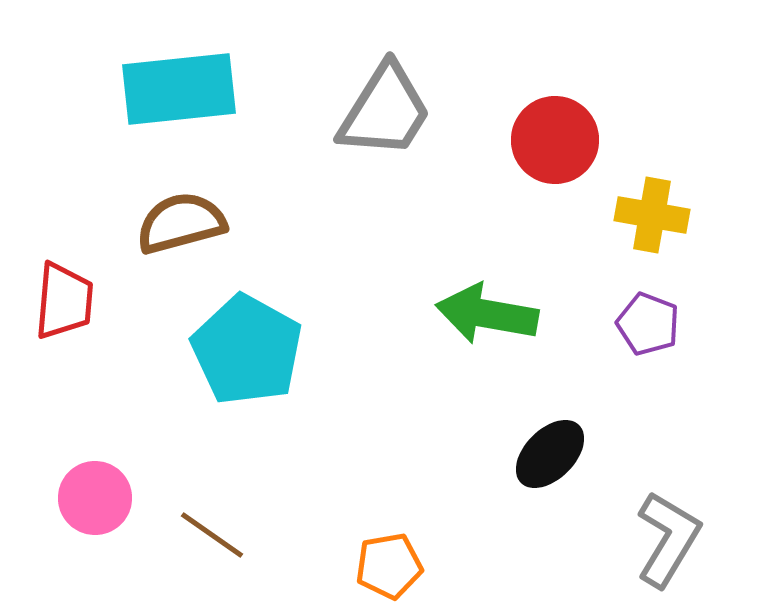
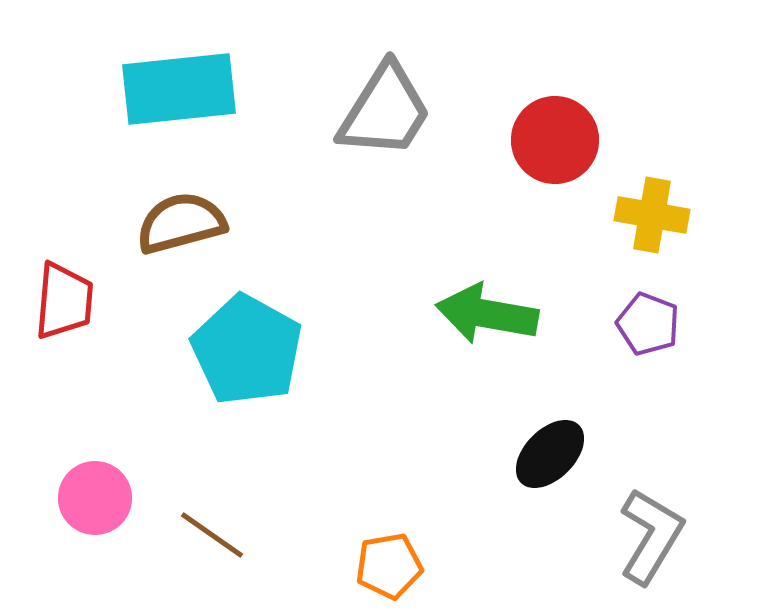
gray L-shape: moved 17 px left, 3 px up
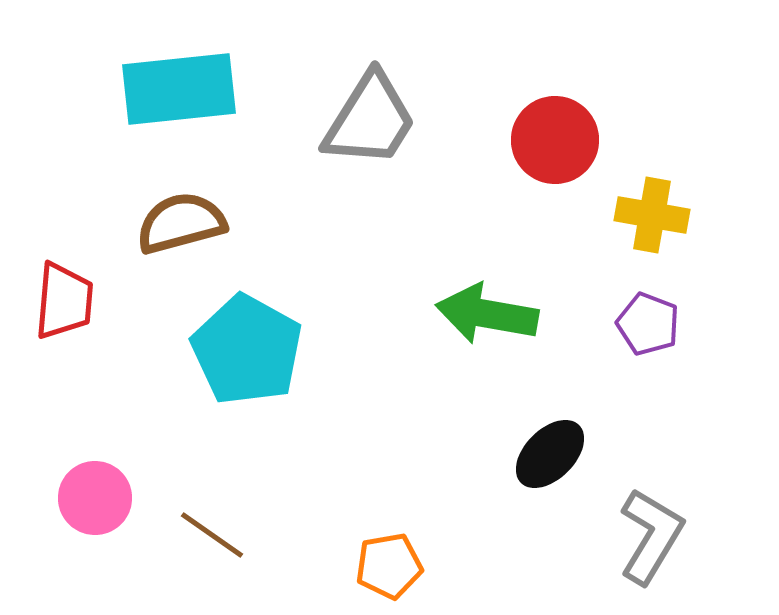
gray trapezoid: moved 15 px left, 9 px down
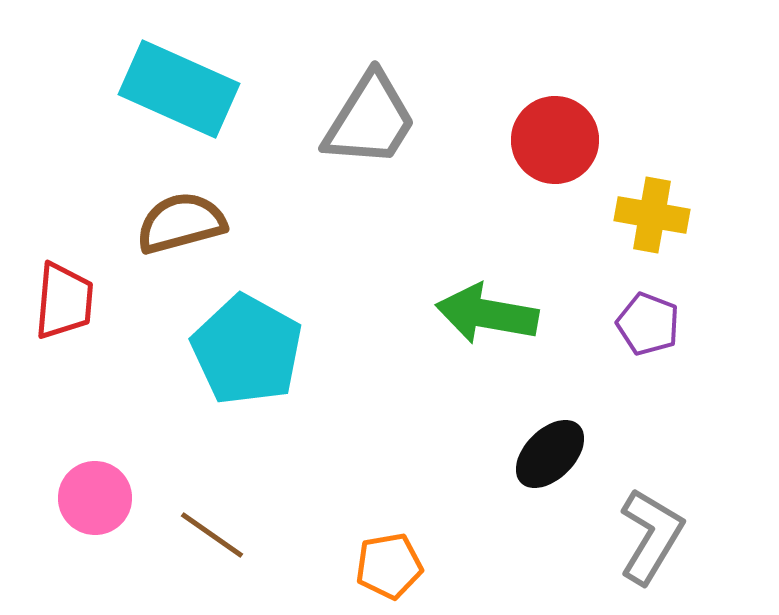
cyan rectangle: rotated 30 degrees clockwise
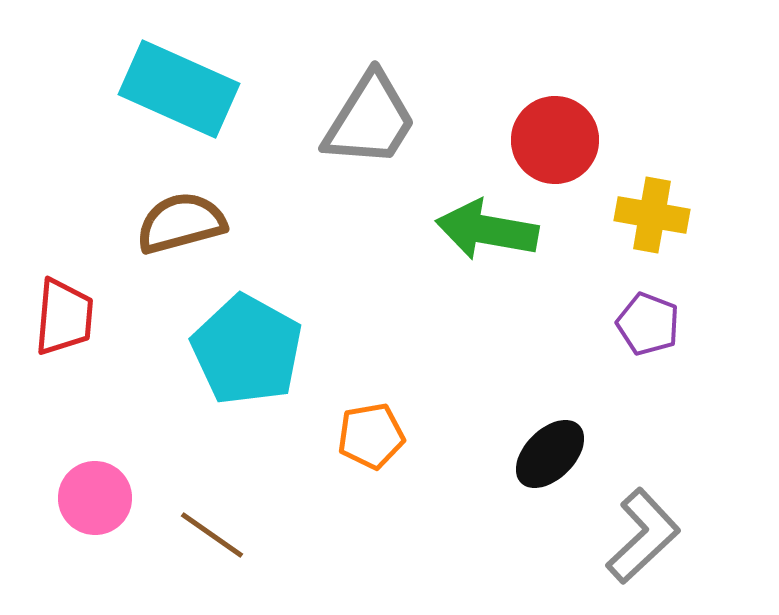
red trapezoid: moved 16 px down
green arrow: moved 84 px up
gray L-shape: moved 8 px left; rotated 16 degrees clockwise
orange pentagon: moved 18 px left, 130 px up
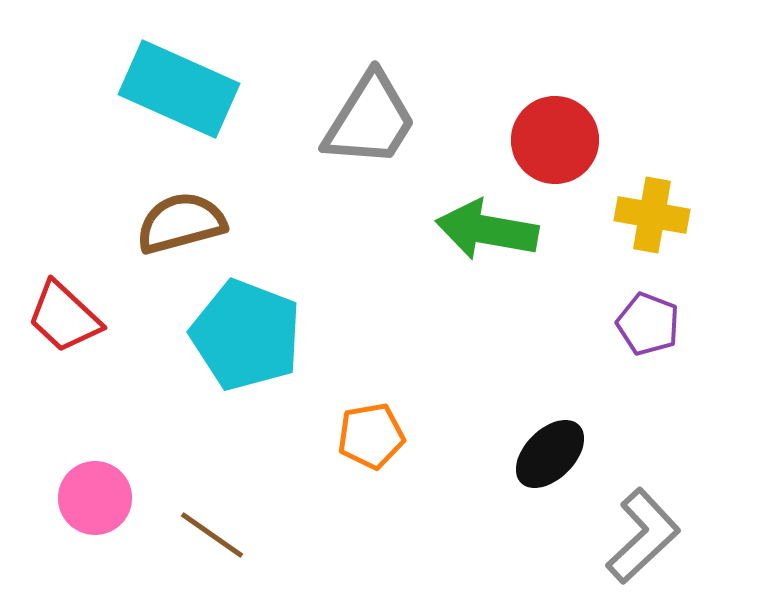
red trapezoid: rotated 128 degrees clockwise
cyan pentagon: moved 1 px left, 15 px up; rotated 8 degrees counterclockwise
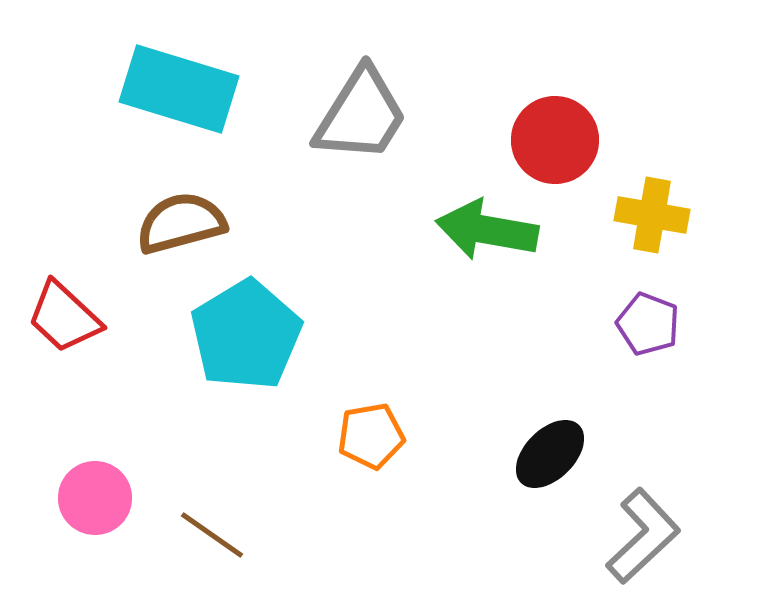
cyan rectangle: rotated 7 degrees counterclockwise
gray trapezoid: moved 9 px left, 5 px up
cyan pentagon: rotated 20 degrees clockwise
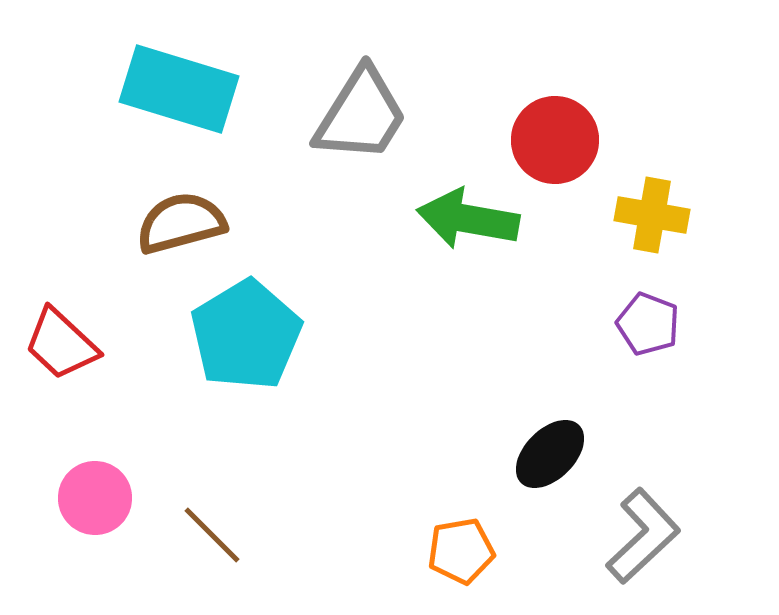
green arrow: moved 19 px left, 11 px up
red trapezoid: moved 3 px left, 27 px down
orange pentagon: moved 90 px right, 115 px down
brown line: rotated 10 degrees clockwise
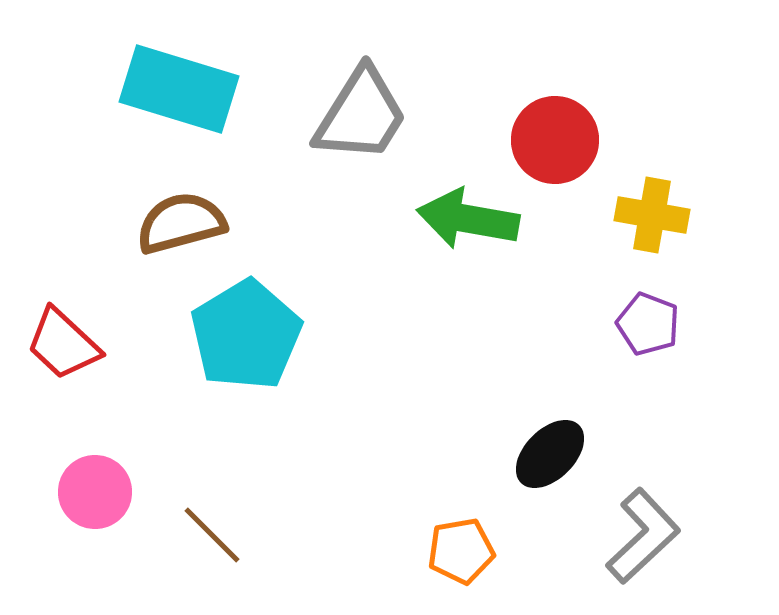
red trapezoid: moved 2 px right
pink circle: moved 6 px up
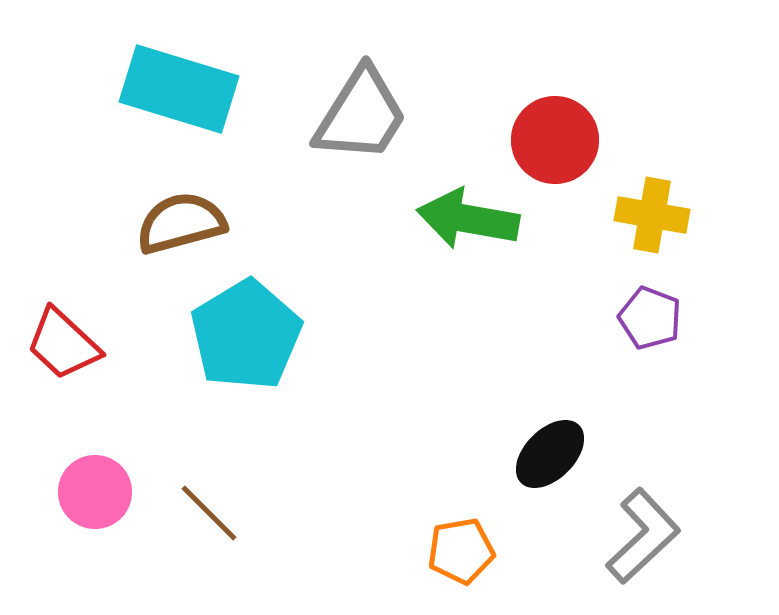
purple pentagon: moved 2 px right, 6 px up
brown line: moved 3 px left, 22 px up
